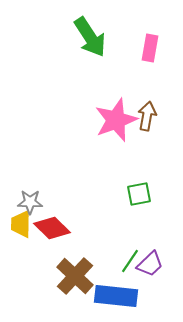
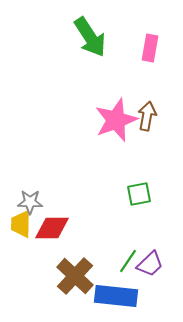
red diamond: rotated 45 degrees counterclockwise
green line: moved 2 px left
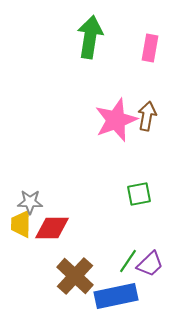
green arrow: rotated 138 degrees counterclockwise
blue rectangle: rotated 18 degrees counterclockwise
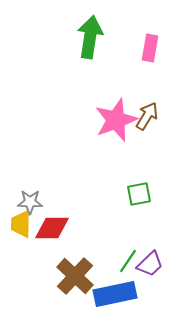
brown arrow: rotated 20 degrees clockwise
blue rectangle: moved 1 px left, 2 px up
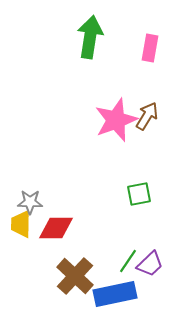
red diamond: moved 4 px right
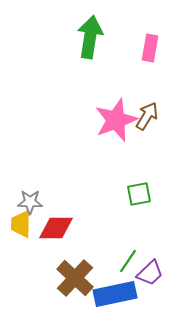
purple trapezoid: moved 9 px down
brown cross: moved 2 px down
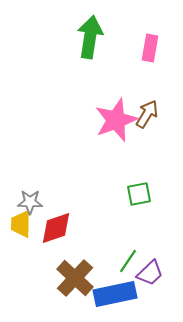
brown arrow: moved 2 px up
red diamond: rotated 18 degrees counterclockwise
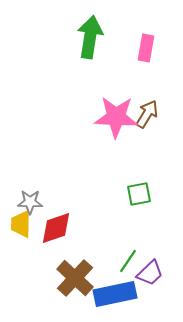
pink rectangle: moved 4 px left
pink star: moved 3 px up; rotated 24 degrees clockwise
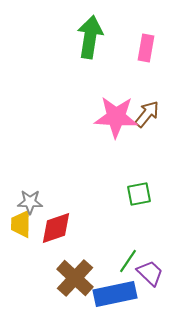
brown arrow: rotated 8 degrees clockwise
purple trapezoid: rotated 92 degrees counterclockwise
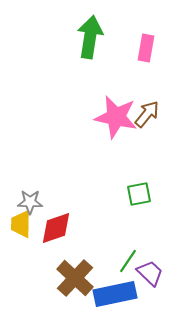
pink star: rotated 9 degrees clockwise
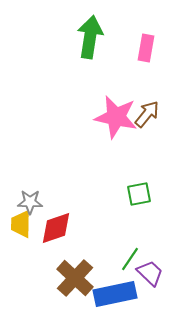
green line: moved 2 px right, 2 px up
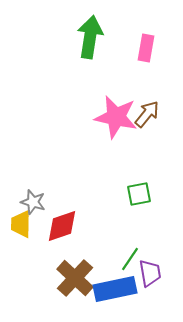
gray star: moved 3 px right; rotated 15 degrees clockwise
red diamond: moved 6 px right, 2 px up
purple trapezoid: rotated 36 degrees clockwise
blue rectangle: moved 5 px up
